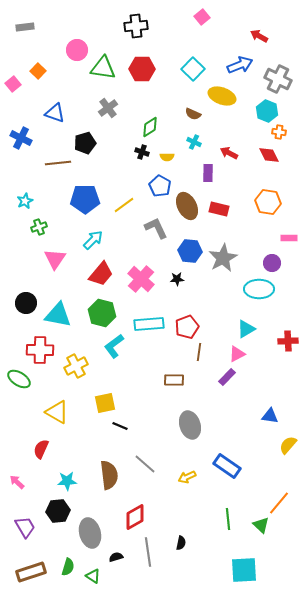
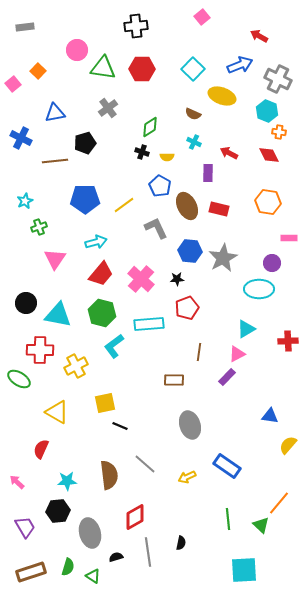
blue triangle at (55, 113): rotated 30 degrees counterclockwise
brown line at (58, 163): moved 3 px left, 2 px up
cyan arrow at (93, 240): moved 3 px right, 2 px down; rotated 30 degrees clockwise
red pentagon at (187, 327): moved 19 px up
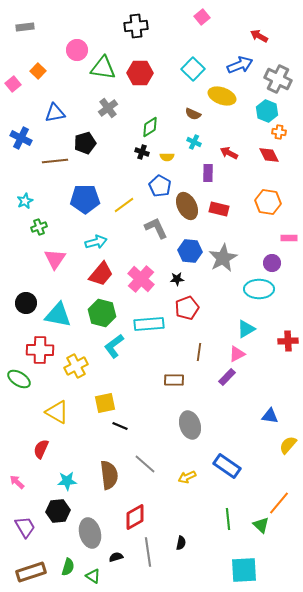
red hexagon at (142, 69): moved 2 px left, 4 px down
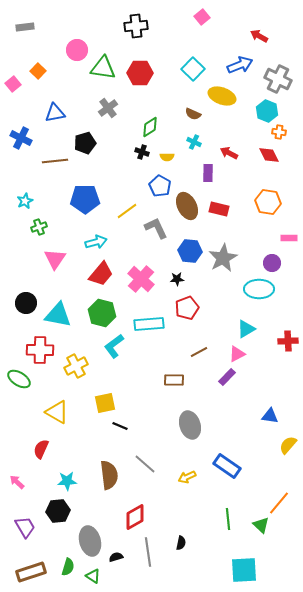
yellow line at (124, 205): moved 3 px right, 6 px down
brown line at (199, 352): rotated 54 degrees clockwise
gray ellipse at (90, 533): moved 8 px down
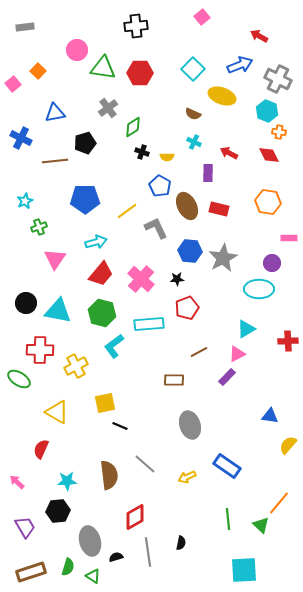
green diamond at (150, 127): moved 17 px left
cyan triangle at (58, 315): moved 4 px up
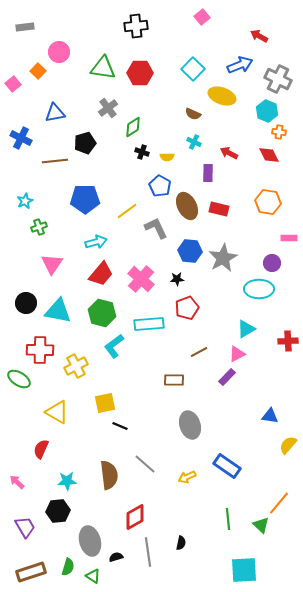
pink circle at (77, 50): moved 18 px left, 2 px down
pink triangle at (55, 259): moved 3 px left, 5 px down
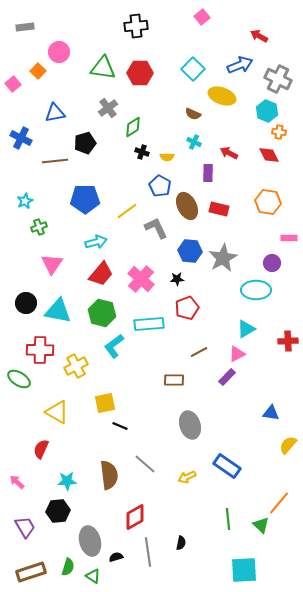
cyan ellipse at (259, 289): moved 3 px left, 1 px down
blue triangle at (270, 416): moved 1 px right, 3 px up
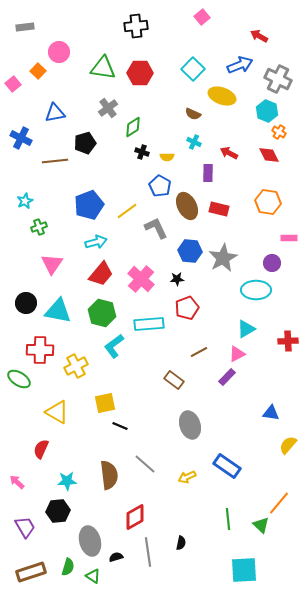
orange cross at (279, 132): rotated 24 degrees clockwise
blue pentagon at (85, 199): moved 4 px right, 6 px down; rotated 20 degrees counterclockwise
brown rectangle at (174, 380): rotated 36 degrees clockwise
